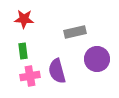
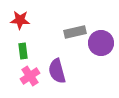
red star: moved 4 px left, 1 px down
purple circle: moved 4 px right, 16 px up
pink cross: rotated 24 degrees counterclockwise
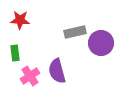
green rectangle: moved 8 px left, 2 px down
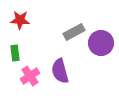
gray rectangle: moved 1 px left; rotated 15 degrees counterclockwise
purple semicircle: moved 3 px right
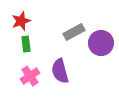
red star: moved 1 px right, 1 px down; rotated 24 degrees counterclockwise
green rectangle: moved 11 px right, 9 px up
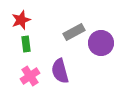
red star: moved 1 px up
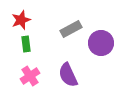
gray rectangle: moved 3 px left, 3 px up
purple semicircle: moved 8 px right, 4 px down; rotated 10 degrees counterclockwise
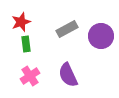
red star: moved 2 px down
gray rectangle: moved 4 px left
purple circle: moved 7 px up
